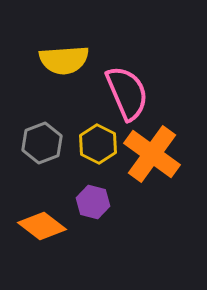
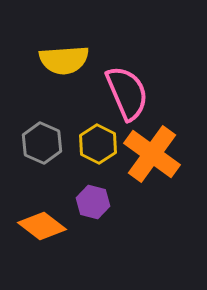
gray hexagon: rotated 15 degrees counterclockwise
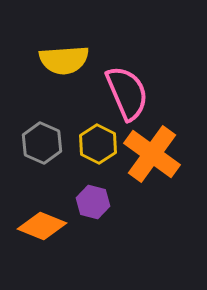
orange diamond: rotated 15 degrees counterclockwise
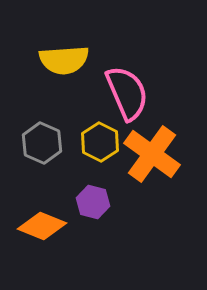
yellow hexagon: moved 2 px right, 2 px up
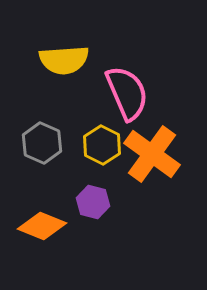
yellow hexagon: moved 2 px right, 3 px down
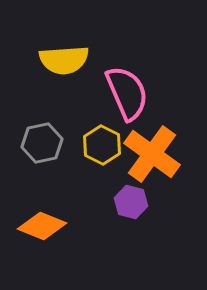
gray hexagon: rotated 24 degrees clockwise
purple hexagon: moved 38 px right
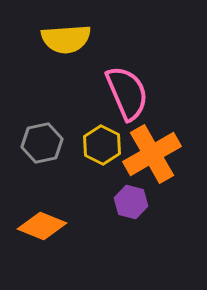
yellow semicircle: moved 2 px right, 21 px up
orange cross: rotated 24 degrees clockwise
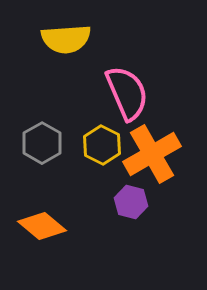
gray hexagon: rotated 18 degrees counterclockwise
orange diamond: rotated 18 degrees clockwise
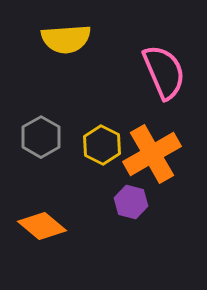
pink semicircle: moved 37 px right, 21 px up
gray hexagon: moved 1 px left, 6 px up
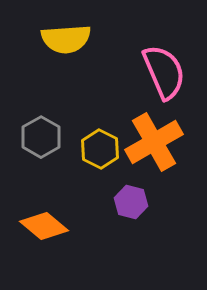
yellow hexagon: moved 2 px left, 4 px down
orange cross: moved 2 px right, 12 px up
orange diamond: moved 2 px right
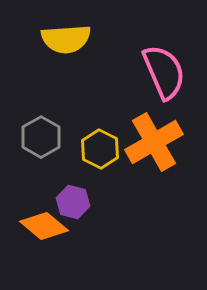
purple hexagon: moved 58 px left
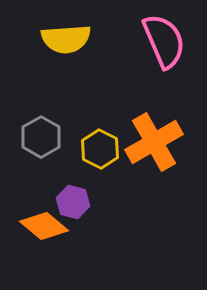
pink semicircle: moved 31 px up
